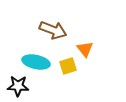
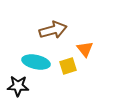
brown arrow: rotated 36 degrees counterclockwise
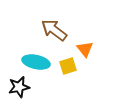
brown arrow: moved 1 px right; rotated 128 degrees counterclockwise
black star: moved 1 px right, 1 px down; rotated 15 degrees counterclockwise
